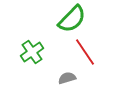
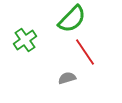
green cross: moved 7 px left, 12 px up
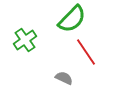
red line: moved 1 px right
gray semicircle: moved 3 px left; rotated 42 degrees clockwise
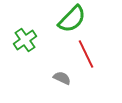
red line: moved 2 px down; rotated 8 degrees clockwise
gray semicircle: moved 2 px left
